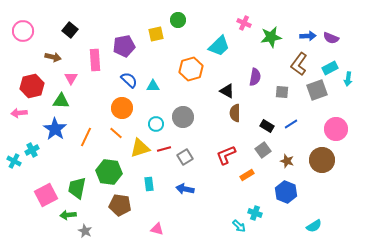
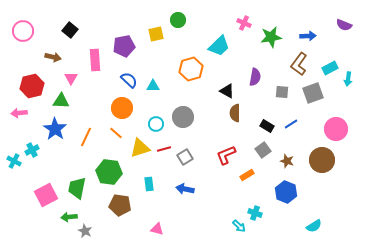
purple semicircle at (331, 38): moved 13 px right, 13 px up
gray square at (317, 90): moved 4 px left, 3 px down
green arrow at (68, 215): moved 1 px right, 2 px down
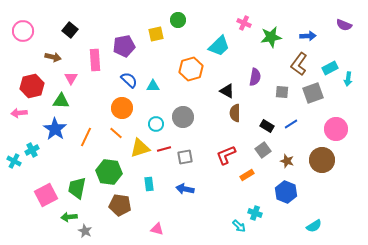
gray square at (185, 157): rotated 21 degrees clockwise
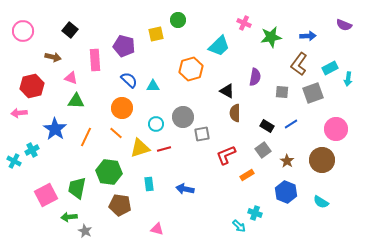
purple pentagon at (124, 46): rotated 25 degrees clockwise
pink triangle at (71, 78): rotated 40 degrees counterclockwise
green triangle at (61, 101): moved 15 px right
gray square at (185, 157): moved 17 px right, 23 px up
brown star at (287, 161): rotated 16 degrees clockwise
cyan semicircle at (314, 226): moved 7 px right, 24 px up; rotated 63 degrees clockwise
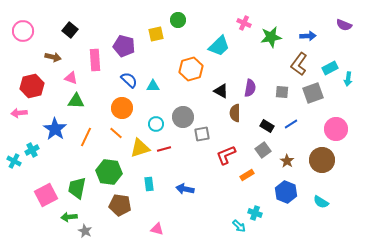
purple semicircle at (255, 77): moved 5 px left, 11 px down
black triangle at (227, 91): moved 6 px left
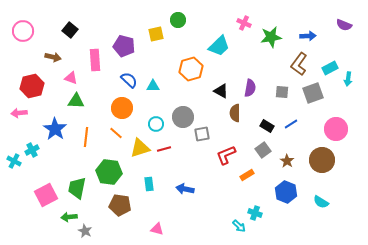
orange line at (86, 137): rotated 18 degrees counterclockwise
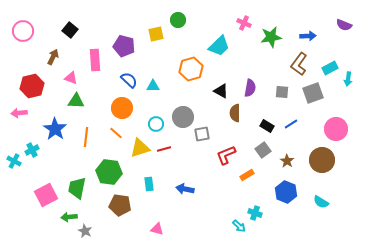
brown arrow at (53, 57): rotated 77 degrees counterclockwise
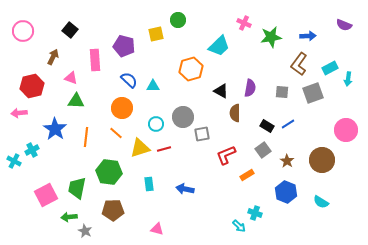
blue line at (291, 124): moved 3 px left
pink circle at (336, 129): moved 10 px right, 1 px down
brown pentagon at (120, 205): moved 7 px left, 5 px down; rotated 10 degrees counterclockwise
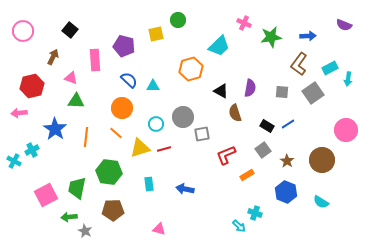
gray square at (313, 93): rotated 15 degrees counterclockwise
brown semicircle at (235, 113): rotated 18 degrees counterclockwise
pink triangle at (157, 229): moved 2 px right
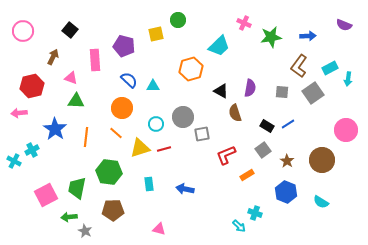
brown L-shape at (299, 64): moved 2 px down
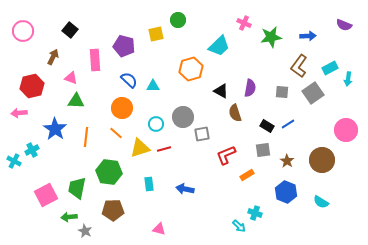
gray square at (263, 150): rotated 28 degrees clockwise
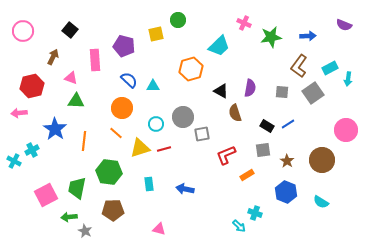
orange line at (86, 137): moved 2 px left, 4 px down
